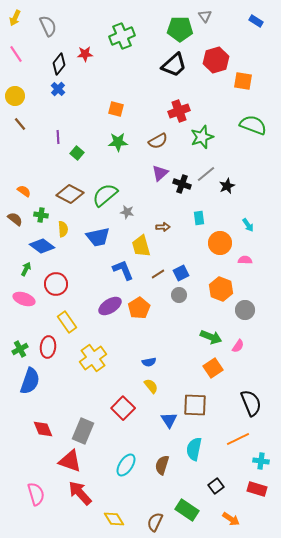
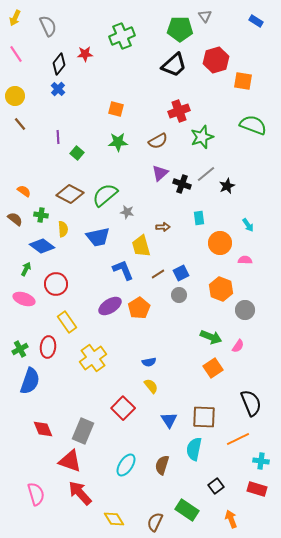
brown square at (195, 405): moved 9 px right, 12 px down
orange arrow at (231, 519): rotated 144 degrees counterclockwise
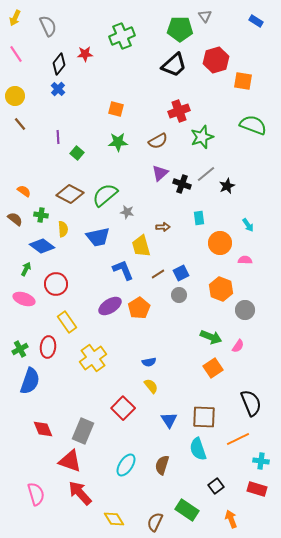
cyan semicircle at (194, 449): moved 4 px right; rotated 30 degrees counterclockwise
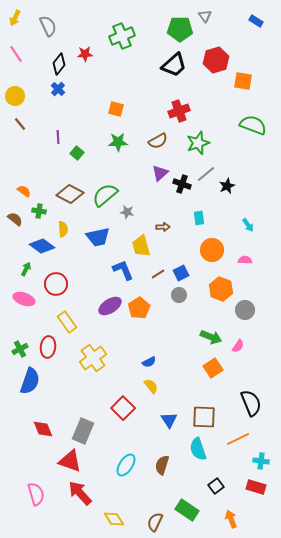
green star at (202, 137): moved 4 px left, 6 px down
green cross at (41, 215): moved 2 px left, 4 px up
orange circle at (220, 243): moved 8 px left, 7 px down
blue semicircle at (149, 362): rotated 16 degrees counterclockwise
red rectangle at (257, 489): moved 1 px left, 2 px up
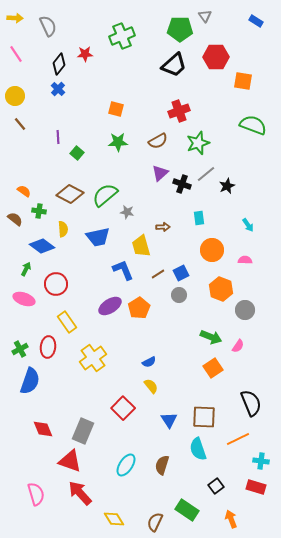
yellow arrow at (15, 18): rotated 112 degrees counterclockwise
red hexagon at (216, 60): moved 3 px up; rotated 15 degrees clockwise
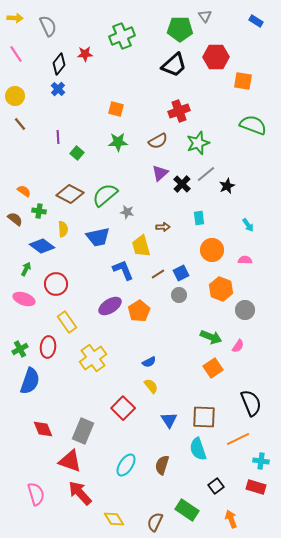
black cross at (182, 184): rotated 24 degrees clockwise
orange pentagon at (139, 308): moved 3 px down
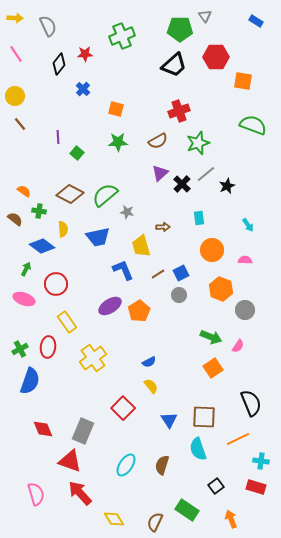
blue cross at (58, 89): moved 25 px right
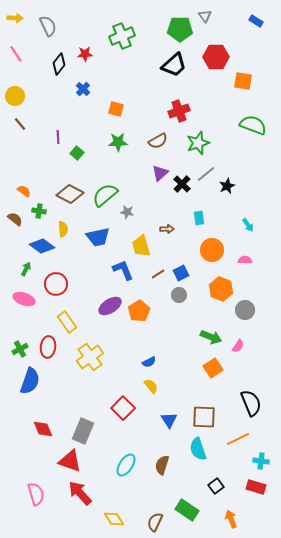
brown arrow at (163, 227): moved 4 px right, 2 px down
yellow cross at (93, 358): moved 3 px left, 1 px up
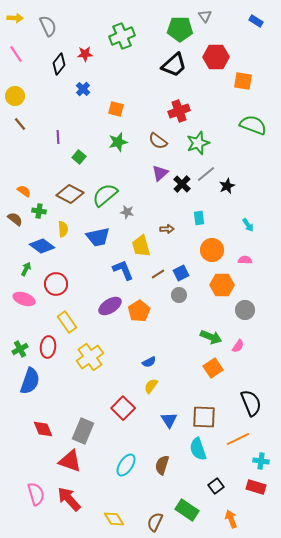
brown semicircle at (158, 141): rotated 66 degrees clockwise
green star at (118, 142): rotated 12 degrees counterclockwise
green square at (77, 153): moved 2 px right, 4 px down
orange hexagon at (221, 289): moved 1 px right, 4 px up; rotated 20 degrees counterclockwise
yellow semicircle at (151, 386): rotated 105 degrees counterclockwise
red arrow at (80, 493): moved 11 px left, 6 px down
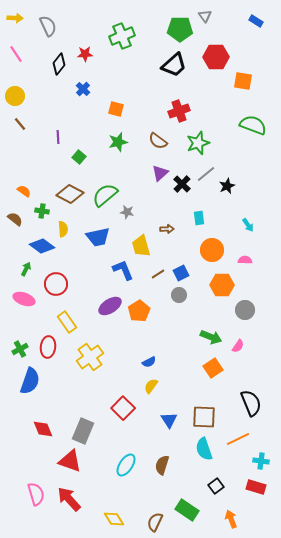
green cross at (39, 211): moved 3 px right
cyan semicircle at (198, 449): moved 6 px right
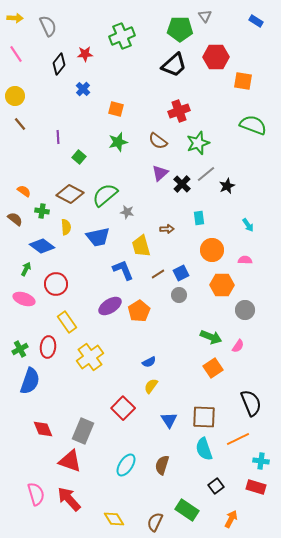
yellow semicircle at (63, 229): moved 3 px right, 2 px up
orange arrow at (231, 519): rotated 48 degrees clockwise
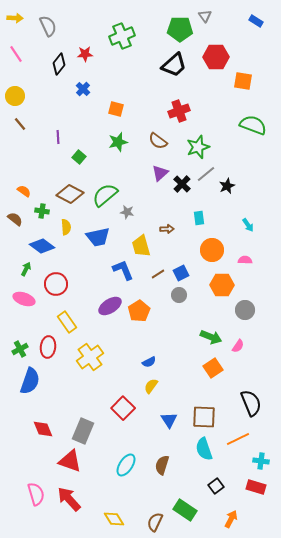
green star at (198, 143): moved 4 px down
green rectangle at (187, 510): moved 2 px left
